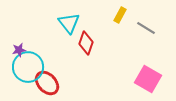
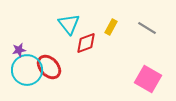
yellow rectangle: moved 9 px left, 12 px down
cyan triangle: moved 1 px down
gray line: moved 1 px right
red diamond: rotated 50 degrees clockwise
cyan circle: moved 1 px left, 3 px down
red ellipse: moved 2 px right, 16 px up
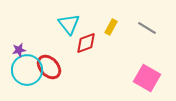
pink square: moved 1 px left, 1 px up
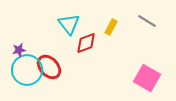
gray line: moved 7 px up
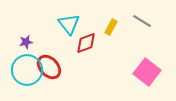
gray line: moved 5 px left
purple star: moved 7 px right, 8 px up
pink square: moved 6 px up; rotated 8 degrees clockwise
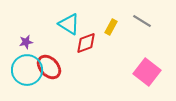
cyan triangle: rotated 20 degrees counterclockwise
